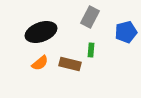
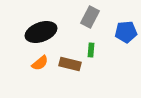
blue pentagon: rotated 10 degrees clockwise
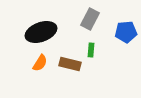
gray rectangle: moved 2 px down
orange semicircle: rotated 18 degrees counterclockwise
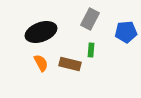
orange semicircle: moved 1 px right; rotated 60 degrees counterclockwise
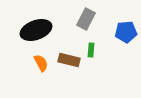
gray rectangle: moved 4 px left
black ellipse: moved 5 px left, 2 px up
brown rectangle: moved 1 px left, 4 px up
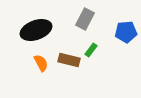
gray rectangle: moved 1 px left
green rectangle: rotated 32 degrees clockwise
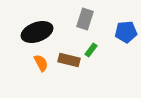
gray rectangle: rotated 10 degrees counterclockwise
black ellipse: moved 1 px right, 2 px down
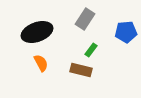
gray rectangle: rotated 15 degrees clockwise
brown rectangle: moved 12 px right, 10 px down
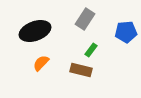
black ellipse: moved 2 px left, 1 px up
orange semicircle: rotated 108 degrees counterclockwise
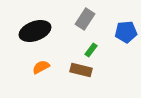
orange semicircle: moved 4 px down; rotated 18 degrees clockwise
